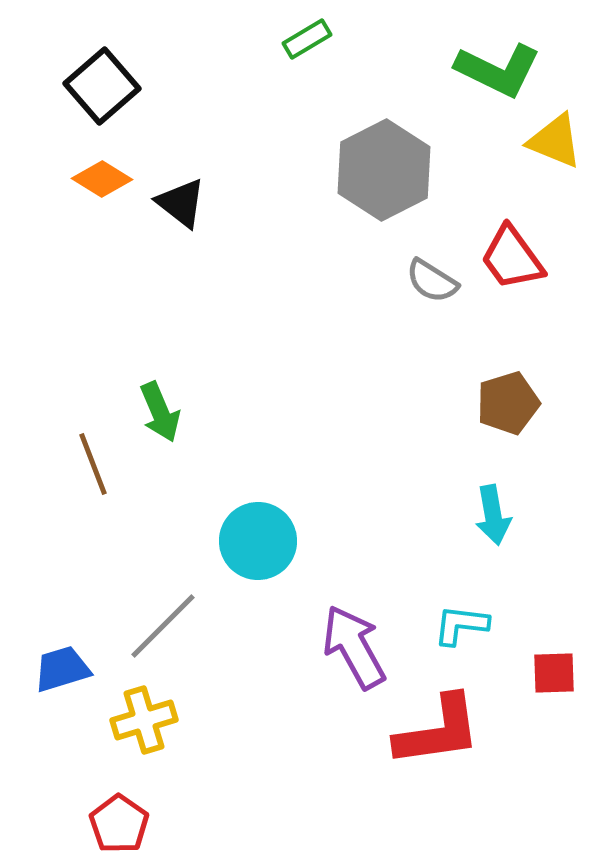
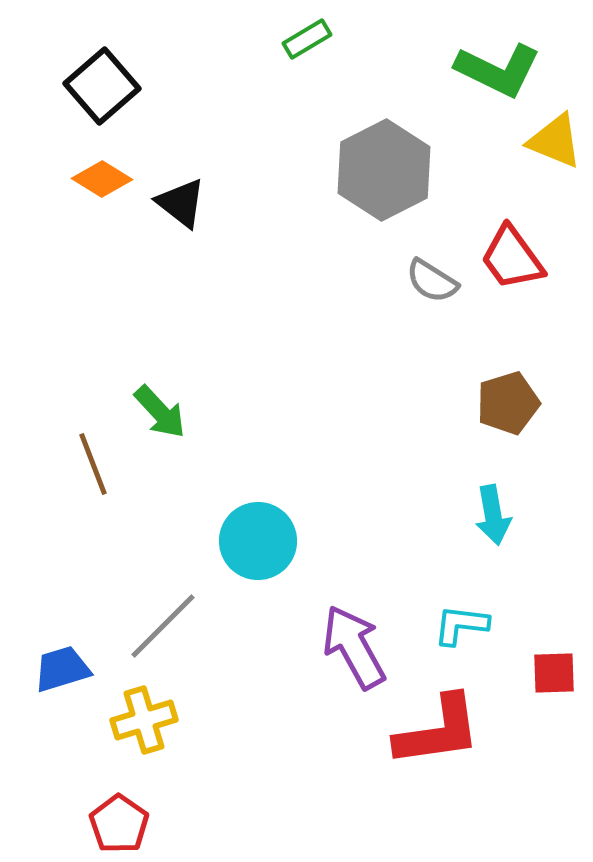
green arrow: rotated 20 degrees counterclockwise
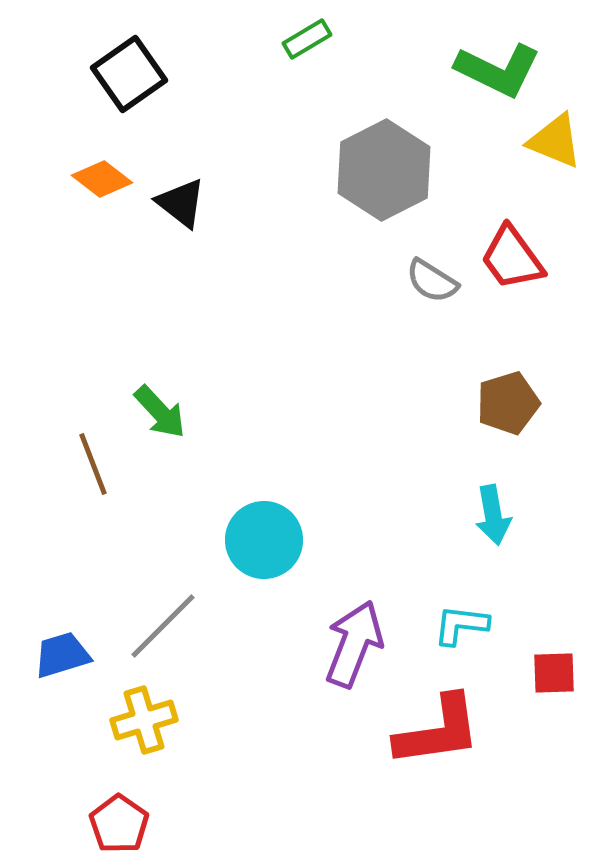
black square: moved 27 px right, 12 px up; rotated 6 degrees clockwise
orange diamond: rotated 6 degrees clockwise
cyan circle: moved 6 px right, 1 px up
purple arrow: moved 3 px up; rotated 50 degrees clockwise
blue trapezoid: moved 14 px up
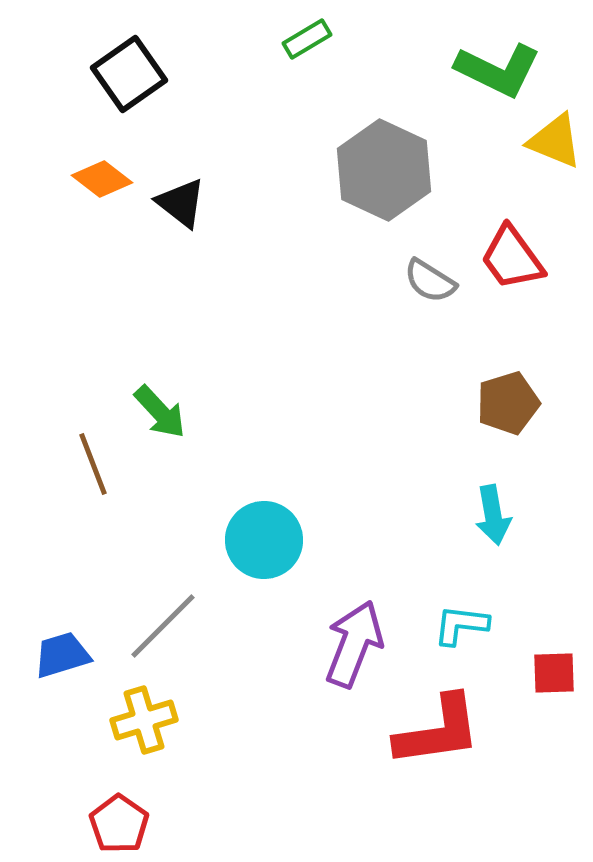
gray hexagon: rotated 8 degrees counterclockwise
gray semicircle: moved 2 px left
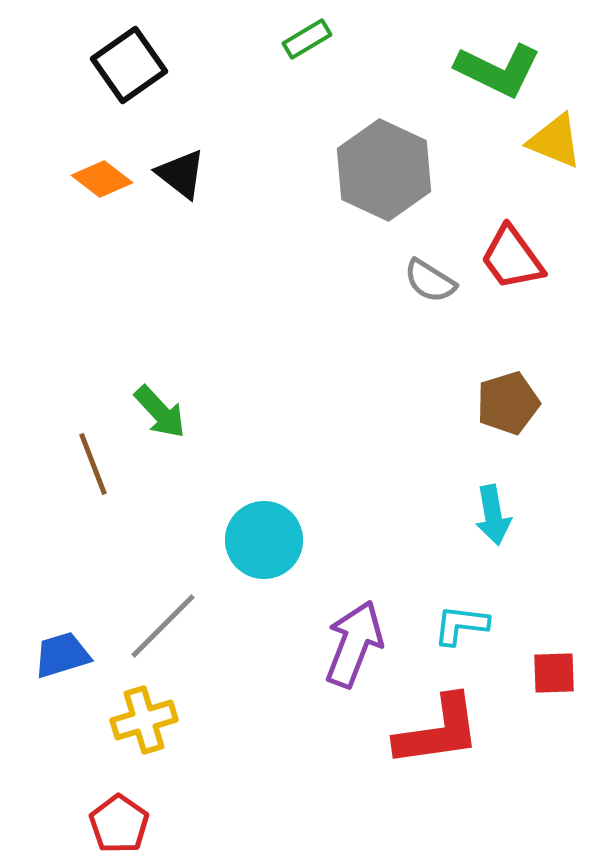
black square: moved 9 px up
black triangle: moved 29 px up
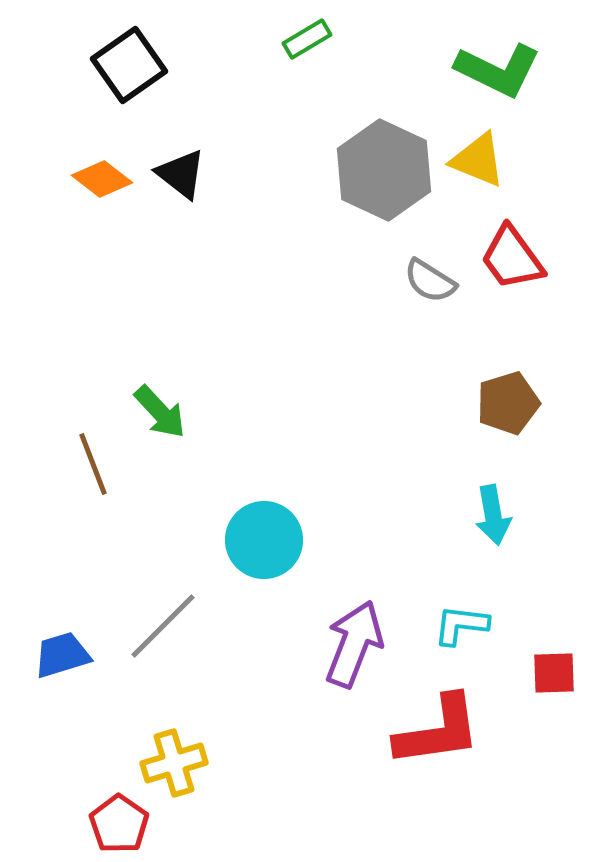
yellow triangle: moved 77 px left, 19 px down
yellow cross: moved 30 px right, 43 px down
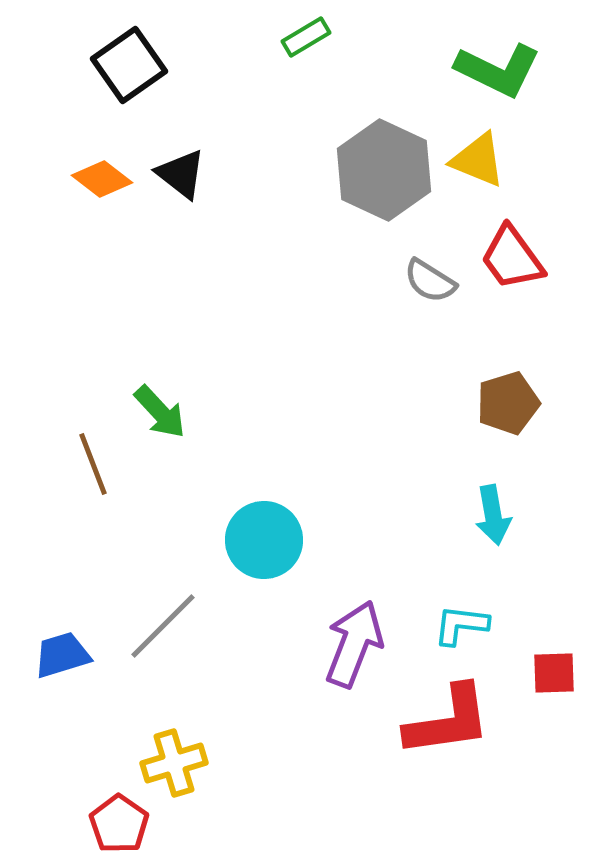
green rectangle: moved 1 px left, 2 px up
red L-shape: moved 10 px right, 10 px up
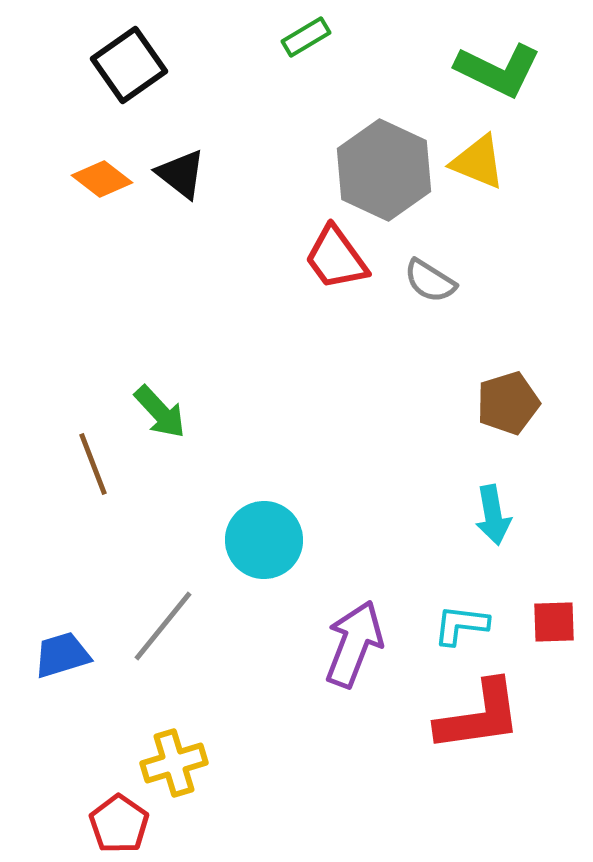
yellow triangle: moved 2 px down
red trapezoid: moved 176 px left
gray line: rotated 6 degrees counterclockwise
red square: moved 51 px up
red L-shape: moved 31 px right, 5 px up
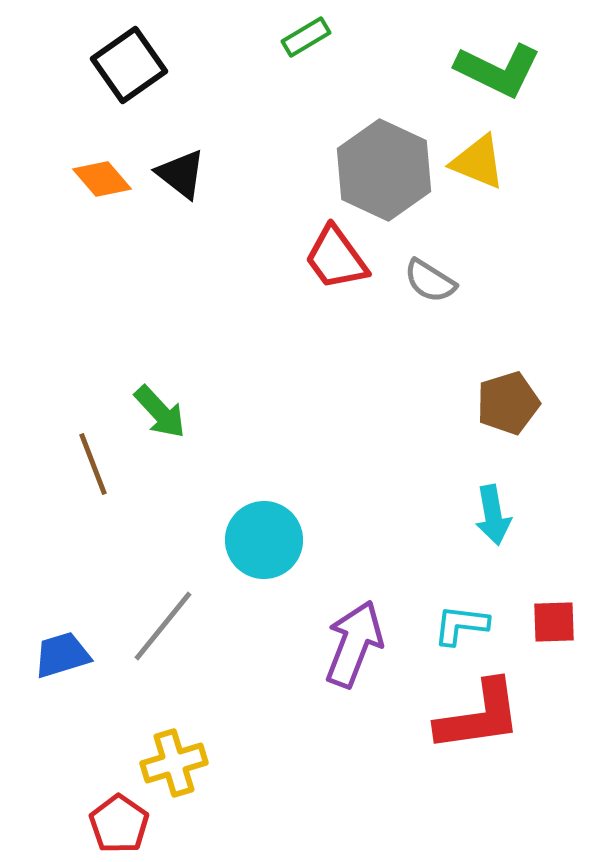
orange diamond: rotated 12 degrees clockwise
